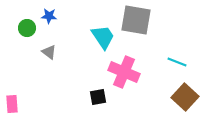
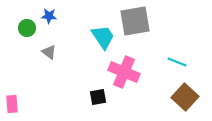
gray square: moved 1 px left, 1 px down; rotated 20 degrees counterclockwise
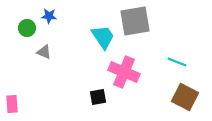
gray triangle: moved 5 px left; rotated 14 degrees counterclockwise
brown square: rotated 16 degrees counterclockwise
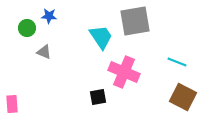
cyan trapezoid: moved 2 px left
brown square: moved 2 px left
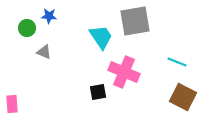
black square: moved 5 px up
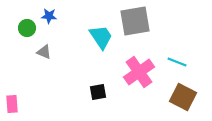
pink cross: moved 15 px right; rotated 32 degrees clockwise
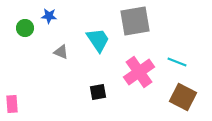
green circle: moved 2 px left
cyan trapezoid: moved 3 px left, 3 px down
gray triangle: moved 17 px right
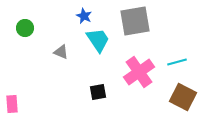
blue star: moved 35 px right; rotated 21 degrees clockwise
cyan line: rotated 36 degrees counterclockwise
